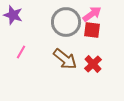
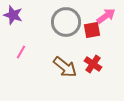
pink arrow: moved 14 px right, 2 px down
red square: rotated 18 degrees counterclockwise
brown arrow: moved 8 px down
red cross: rotated 12 degrees counterclockwise
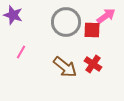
red square: rotated 12 degrees clockwise
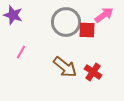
pink arrow: moved 2 px left, 1 px up
red square: moved 5 px left
red cross: moved 8 px down
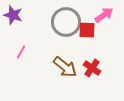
red cross: moved 1 px left, 4 px up
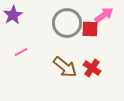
purple star: rotated 24 degrees clockwise
gray circle: moved 1 px right, 1 px down
red square: moved 3 px right, 1 px up
pink line: rotated 32 degrees clockwise
